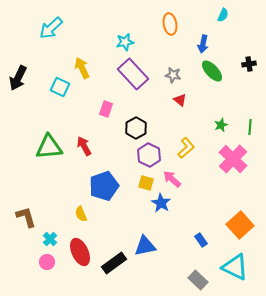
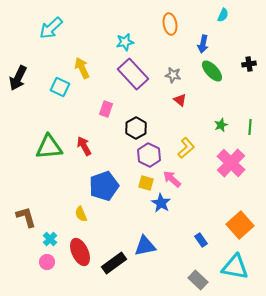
pink cross: moved 2 px left, 4 px down
cyan triangle: rotated 16 degrees counterclockwise
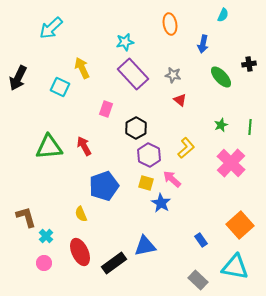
green ellipse: moved 9 px right, 6 px down
cyan cross: moved 4 px left, 3 px up
pink circle: moved 3 px left, 1 px down
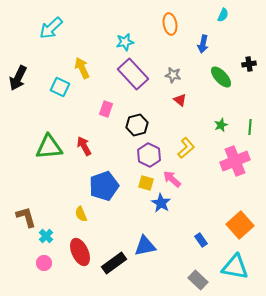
black hexagon: moved 1 px right, 3 px up; rotated 15 degrees clockwise
pink cross: moved 4 px right, 2 px up; rotated 24 degrees clockwise
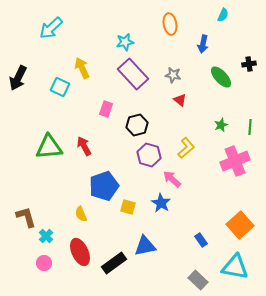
purple hexagon: rotated 10 degrees counterclockwise
yellow square: moved 18 px left, 24 px down
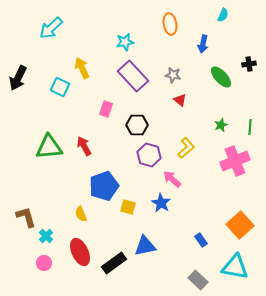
purple rectangle: moved 2 px down
black hexagon: rotated 15 degrees clockwise
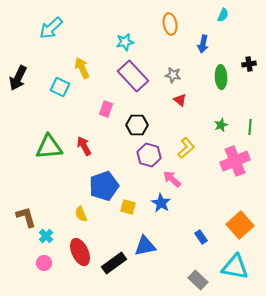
green ellipse: rotated 40 degrees clockwise
blue rectangle: moved 3 px up
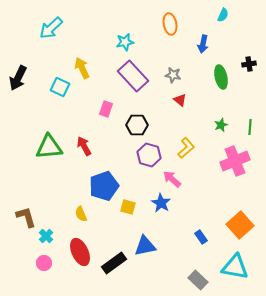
green ellipse: rotated 10 degrees counterclockwise
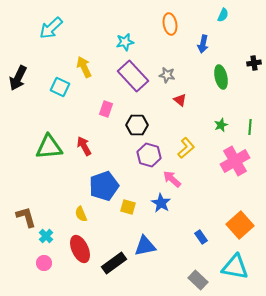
black cross: moved 5 px right, 1 px up
yellow arrow: moved 2 px right, 1 px up
gray star: moved 6 px left
pink cross: rotated 8 degrees counterclockwise
red ellipse: moved 3 px up
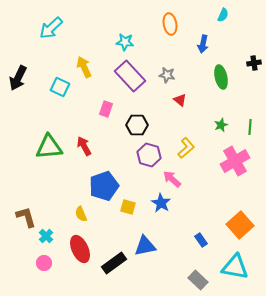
cyan star: rotated 18 degrees clockwise
purple rectangle: moved 3 px left
blue rectangle: moved 3 px down
